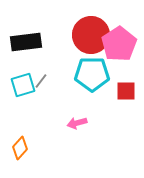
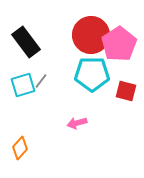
black rectangle: rotated 60 degrees clockwise
red square: rotated 15 degrees clockwise
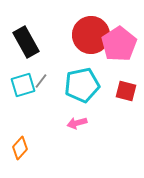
black rectangle: rotated 8 degrees clockwise
cyan pentagon: moved 10 px left, 11 px down; rotated 12 degrees counterclockwise
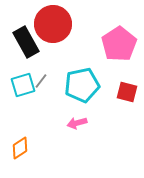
red circle: moved 38 px left, 11 px up
red square: moved 1 px right, 1 px down
orange diamond: rotated 15 degrees clockwise
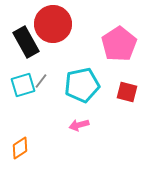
pink arrow: moved 2 px right, 2 px down
